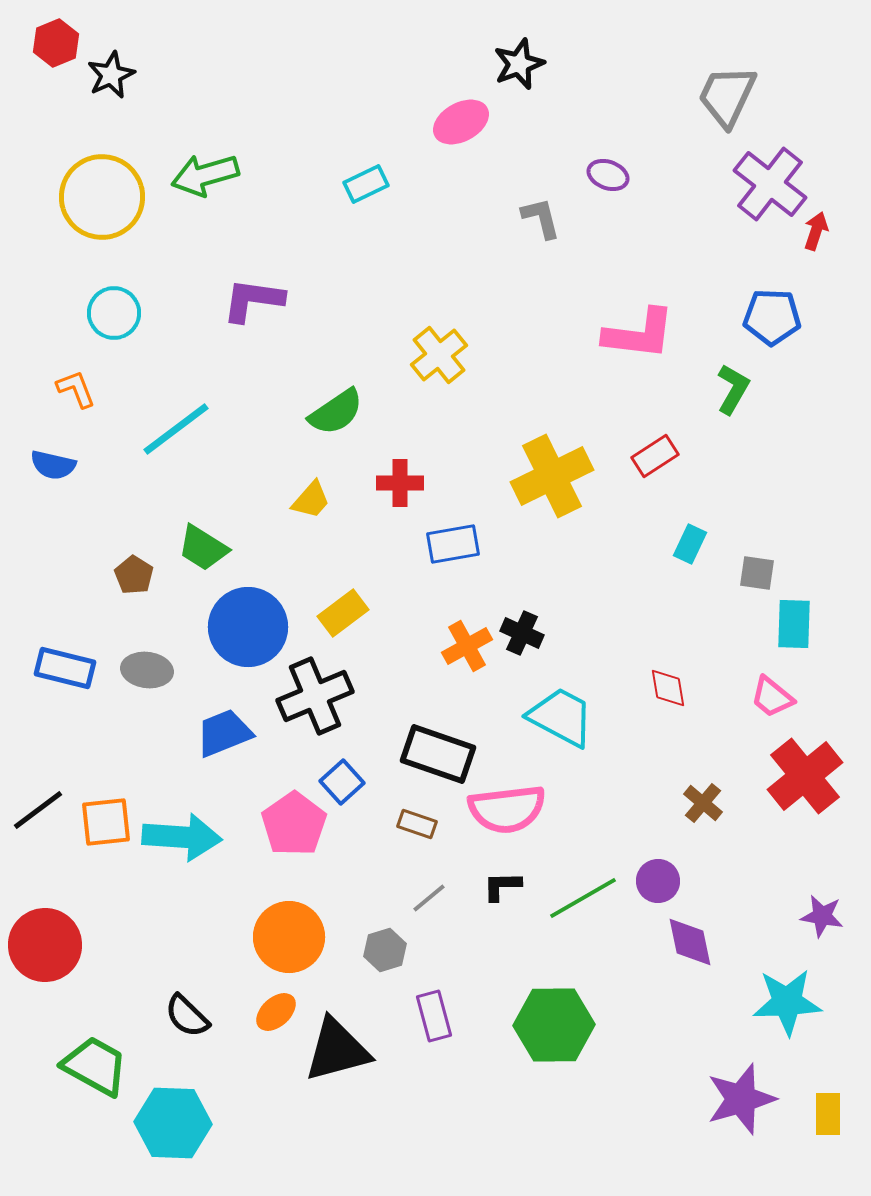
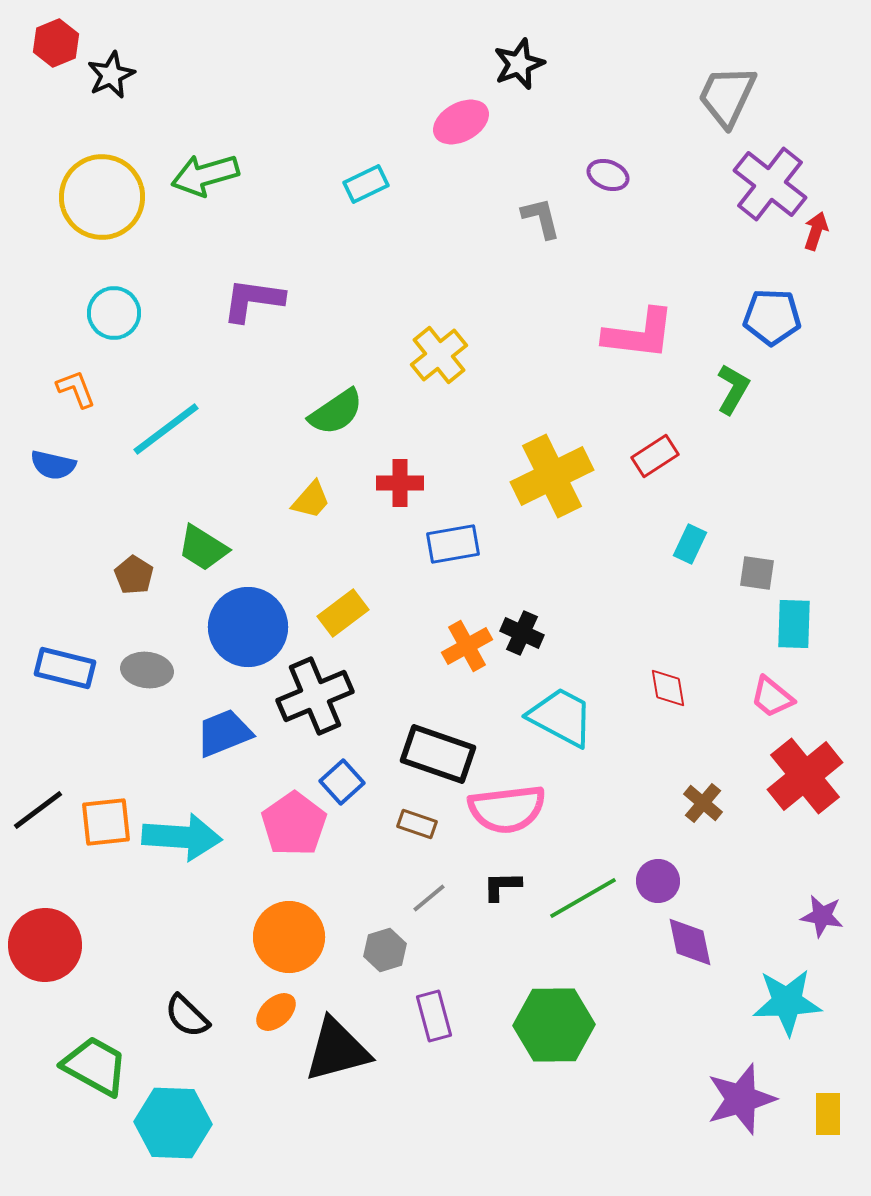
cyan line at (176, 429): moved 10 px left
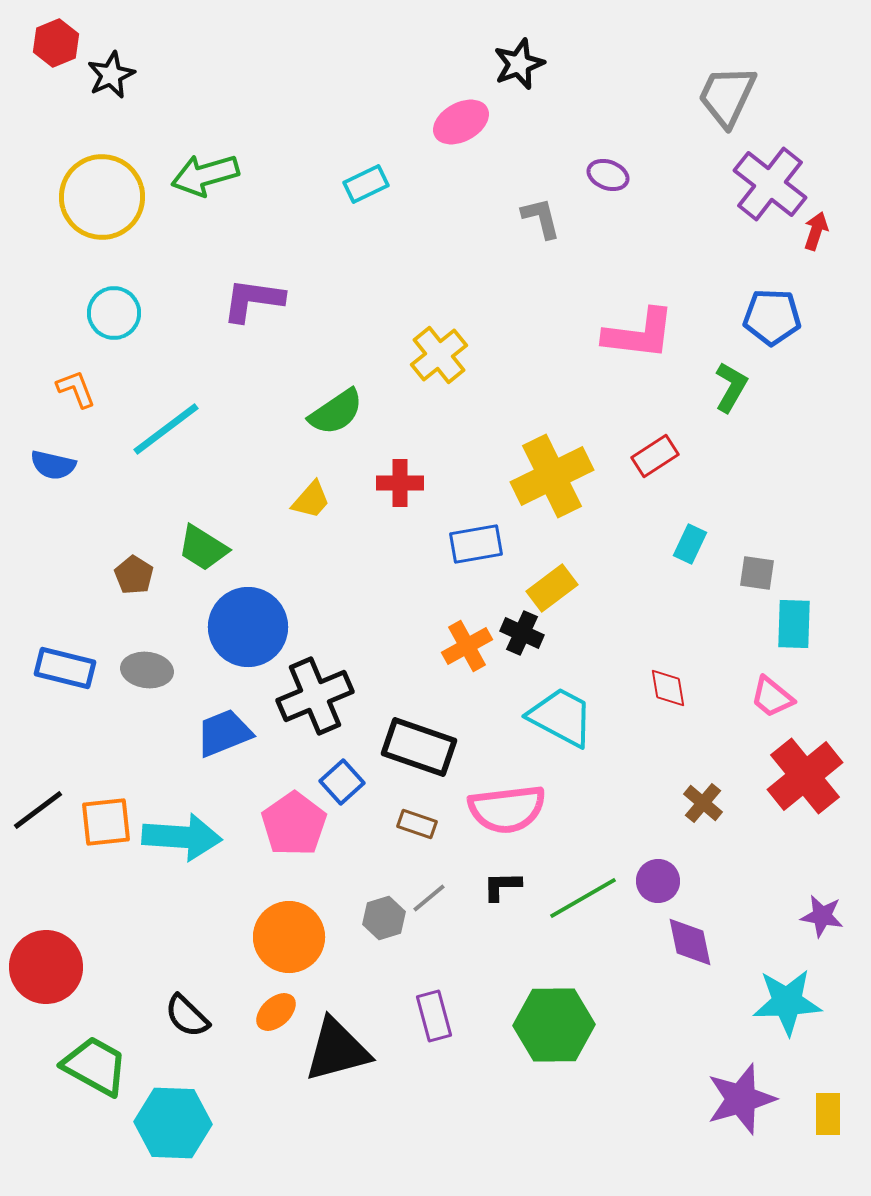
green L-shape at (733, 389): moved 2 px left, 2 px up
blue rectangle at (453, 544): moved 23 px right
yellow rectangle at (343, 613): moved 209 px right, 25 px up
black rectangle at (438, 754): moved 19 px left, 7 px up
red circle at (45, 945): moved 1 px right, 22 px down
gray hexagon at (385, 950): moved 1 px left, 32 px up
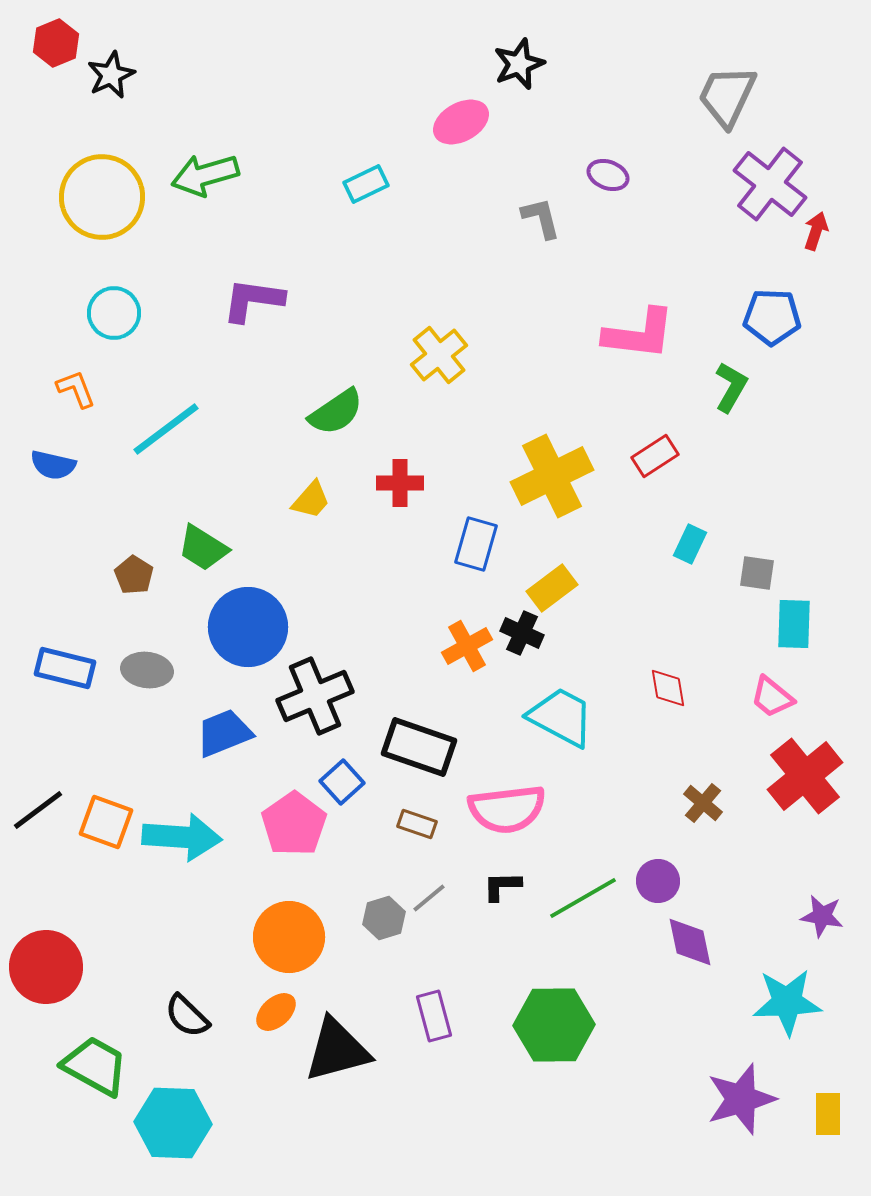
blue rectangle at (476, 544): rotated 64 degrees counterclockwise
orange square at (106, 822): rotated 26 degrees clockwise
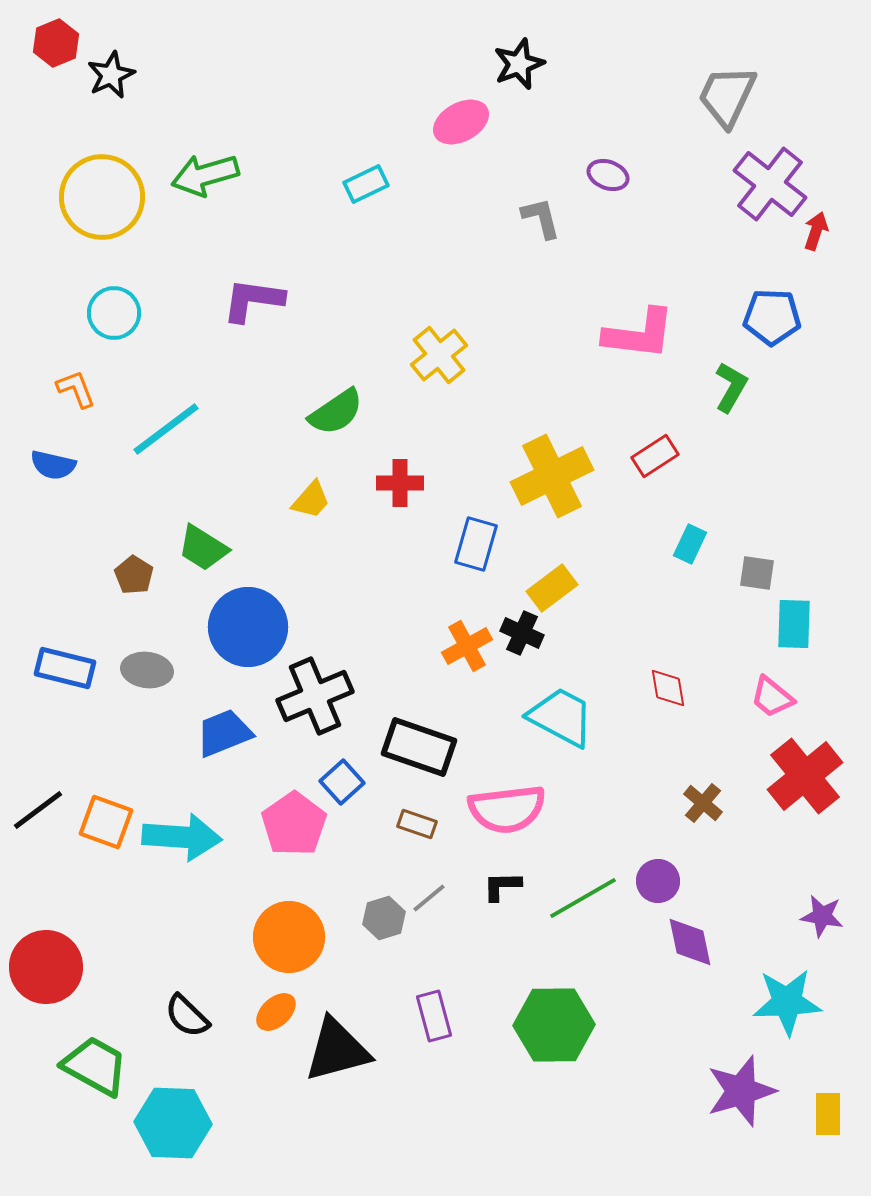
purple star at (741, 1099): moved 8 px up
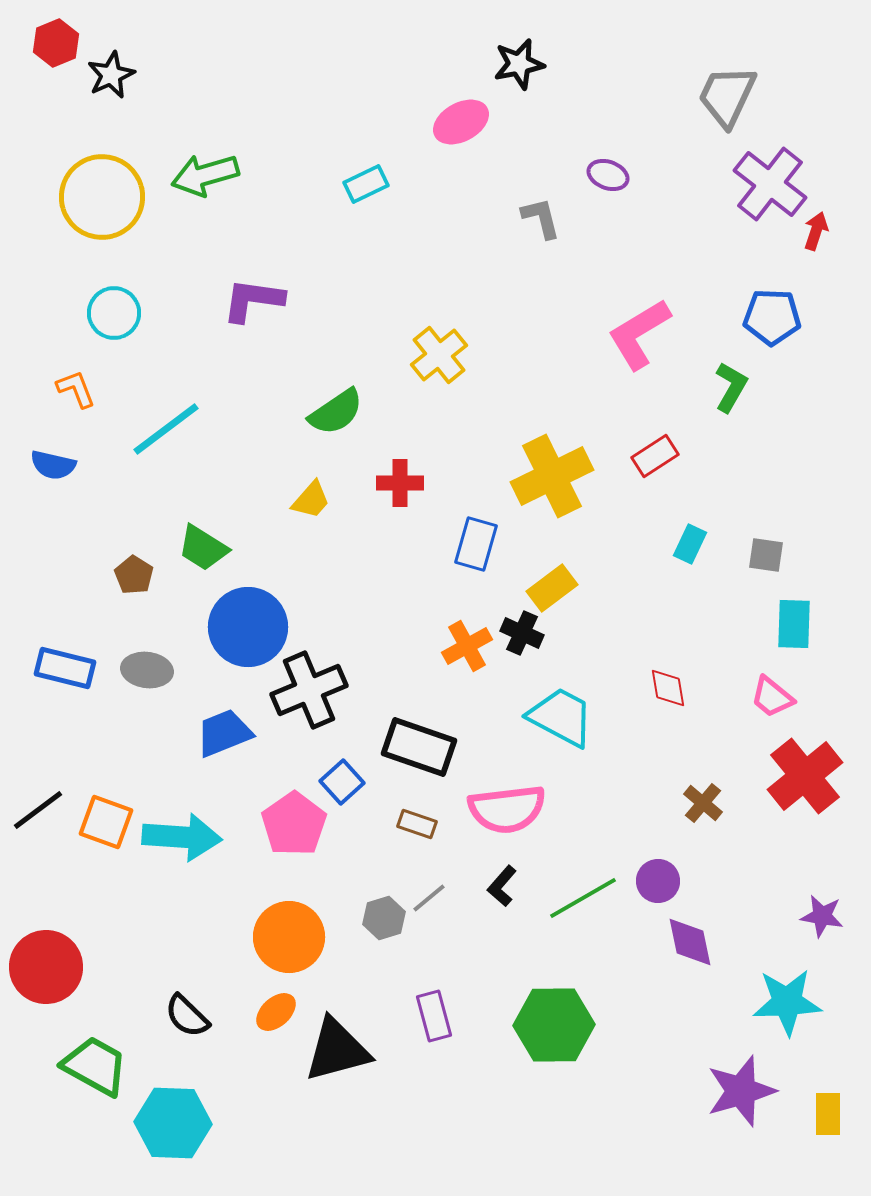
black star at (519, 64): rotated 9 degrees clockwise
pink L-shape at (639, 334): rotated 142 degrees clockwise
gray square at (757, 573): moved 9 px right, 18 px up
black cross at (315, 696): moved 6 px left, 6 px up
black L-shape at (502, 886): rotated 48 degrees counterclockwise
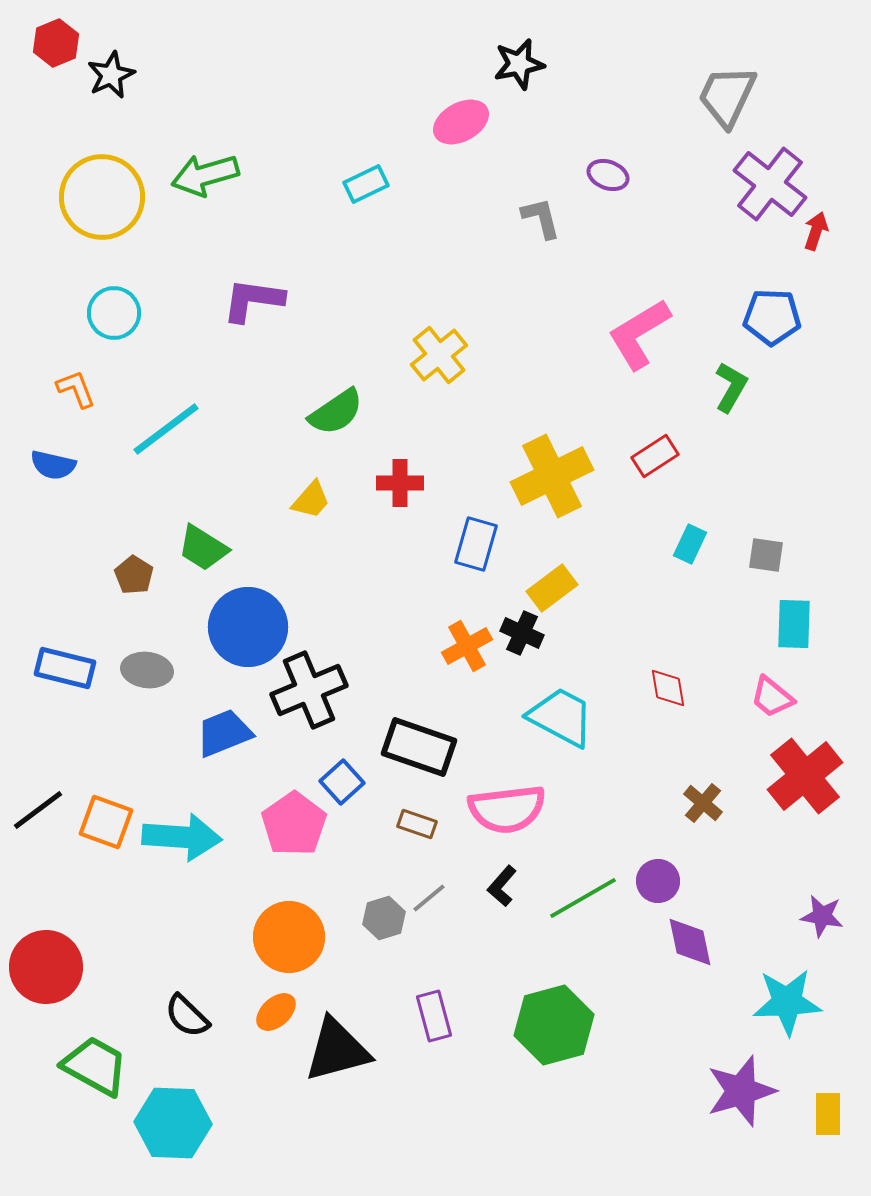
green hexagon at (554, 1025): rotated 14 degrees counterclockwise
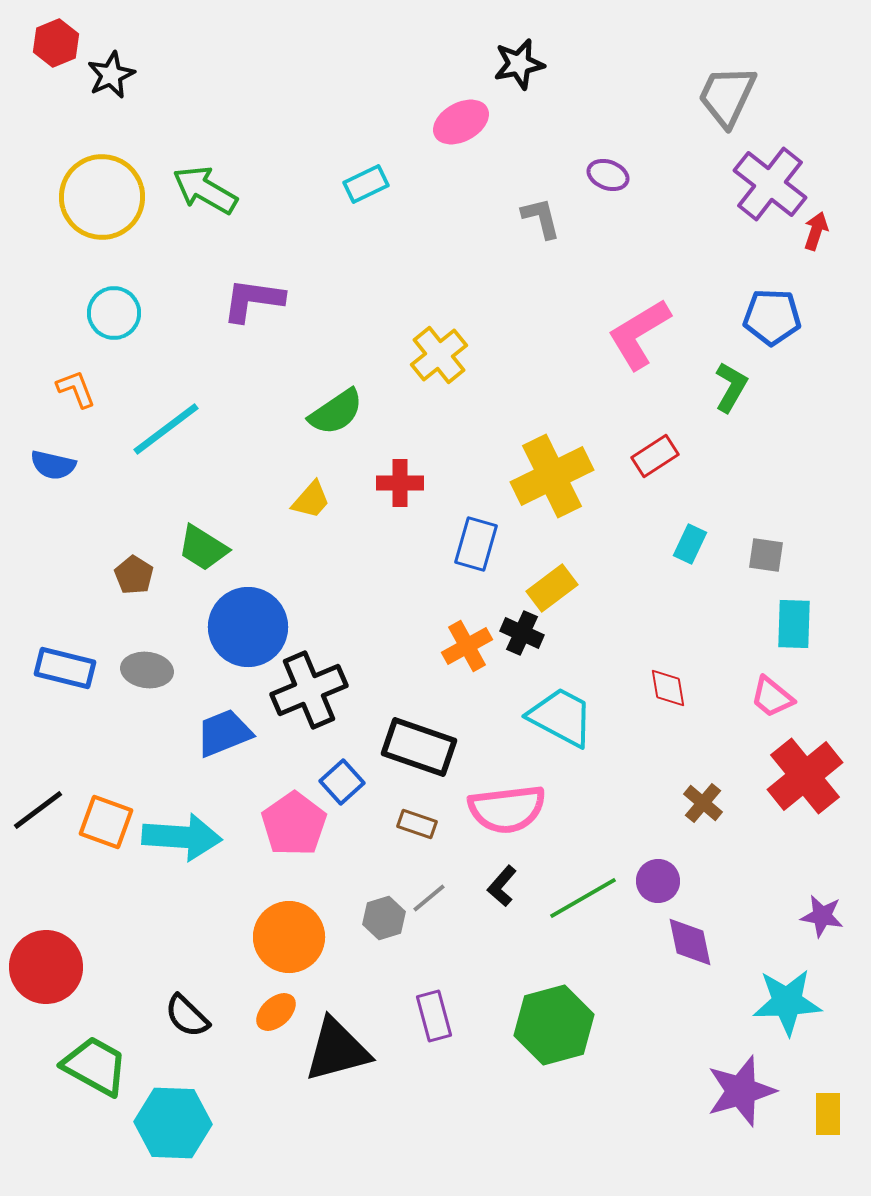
green arrow at (205, 175): moved 15 px down; rotated 46 degrees clockwise
